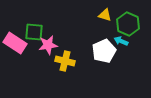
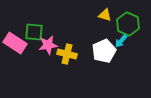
cyan arrow: rotated 72 degrees counterclockwise
yellow cross: moved 2 px right, 7 px up
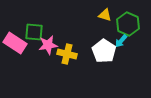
white pentagon: rotated 15 degrees counterclockwise
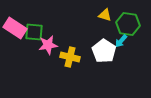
green hexagon: rotated 15 degrees counterclockwise
pink rectangle: moved 15 px up
yellow cross: moved 3 px right, 3 px down
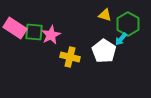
green hexagon: rotated 20 degrees clockwise
cyan arrow: moved 2 px up
pink star: moved 3 px right, 10 px up; rotated 18 degrees counterclockwise
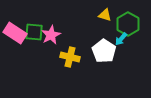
pink rectangle: moved 5 px down
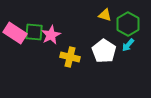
cyan arrow: moved 7 px right, 6 px down
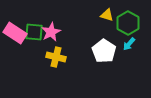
yellow triangle: moved 2 px right
green hexagon: moved 1 px up
pink star: moved 3 px up
cyan arrow: moved 1 px right, 1 px up
yellow cross: moved 14 px left
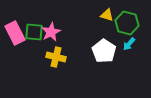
green hexagon: moved 1 px left; rotated 15 degrees counterclockwise
pink rectangle: rotated 30 degrees clockwise
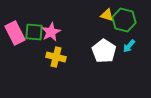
green hexagon: moved 3 px left, 3 px up
cyan arrow: moved 2 px down
